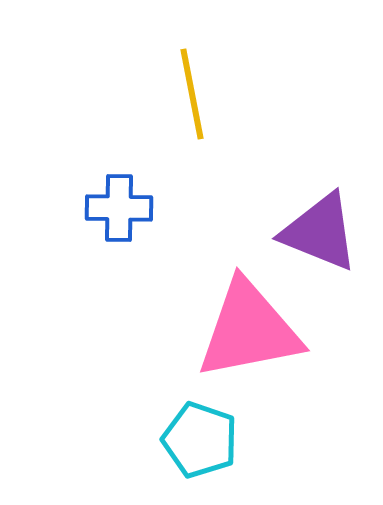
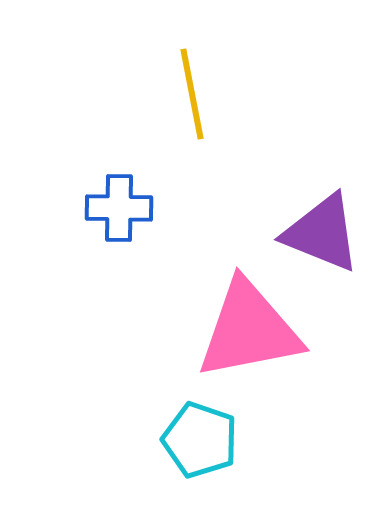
purple triangle: moved 2 px right, 1 px down
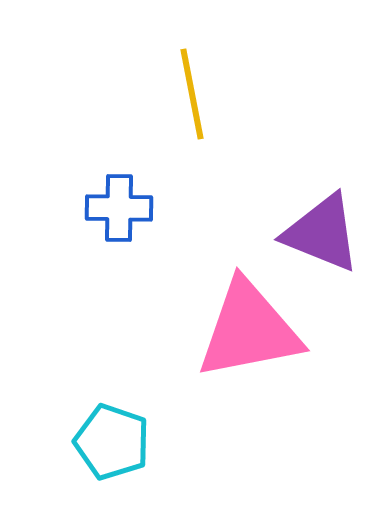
cyan pentagon: moved 88 px left, 2 px down
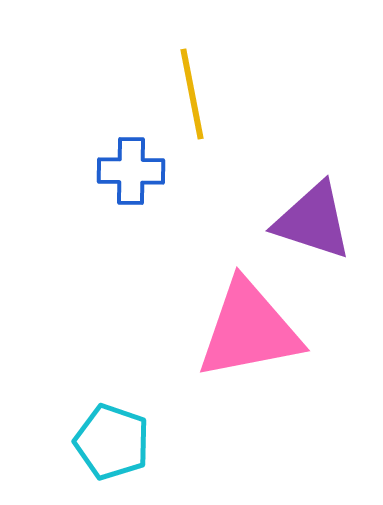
blue cross: moved 12 px right, 37 px up
purple triangle: moved 9 px left, 12 px up; rotated 4 degrees counterclockwise
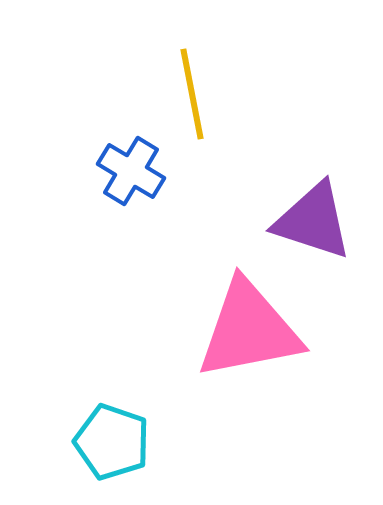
blue cross: rotated 30 degrees clockwise
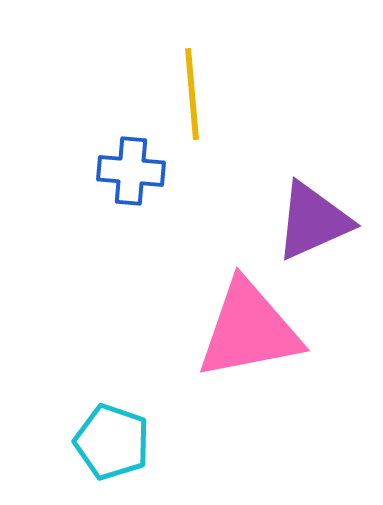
yellow line: rotated 6 degrees clockwise
blue cross: rotated 26 degrees counterclockwise
purple triangle: rotated 42 degrees counterclockwise
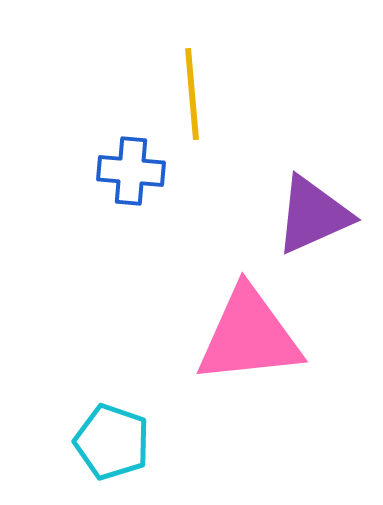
purple triangle: moved 6 px up
pink triangle: moved 6 px down; rotated 5 degrees clockwise
